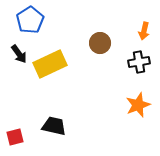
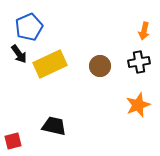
blue pentagon: moved 1 px left, 7 px down; rotated 8 degrees clockwise
brown circle: moved 23 px down
red square: moved 2 px left, 4 px down
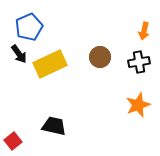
brown circle: moved 9 px up
red square: rotated 24 degrees counterclockwise
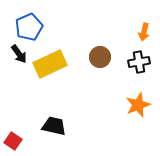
orange arrow: moved 1 px down
red square: rotated 18 degrees counterclockwise
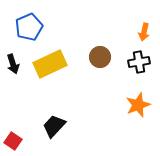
black arrow: moved 6 px left, 10 px down; rotated 18 degrees clockwise
black trapezoid: rotated 60 degrees counterclockwise
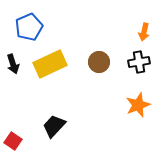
brown circle: moved 1 px left, 5 px down
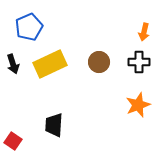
black cross: rotated 10 degrees clockwise
black trapezoid: moved 1 px up; rotated 40 degrees counterclockwise
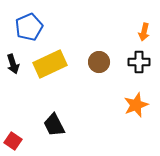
orange star: moved 2 px left
black trapezoid: rotated 30 degrees counterclockwise
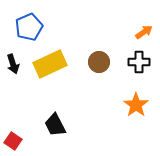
orange arrow: rotated 138 degrees counterclockwise
orange star: rotated 15 degrees counterclockwise
black trapezoid: moved 1 px right
